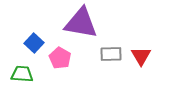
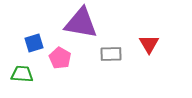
blue square: rotated 30 degrees clockwise
red triangle: moved 8 px right, 12 px up
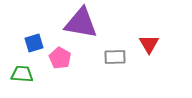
gray rectangle: moved 4 px right, 3 px down
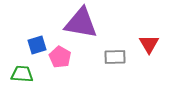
blue square: moved 3 px right, 2 px down
pink pentagon: moved 1 px up
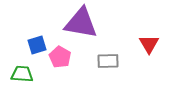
gray rectangle: moved 7 px left, 4 px down
